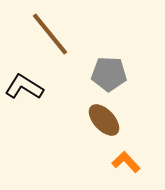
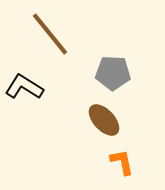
gray pentagon: moved 4 px right, 1 px up
orange L-shape: moved 4 px left; rotated 32 degrees clockwise
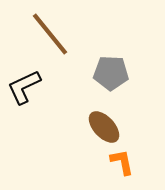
gray pentagon: moved 2 px left
black L-shape: rotated 57 degrees counterclockwise
brown ellipse: moved 7 px down
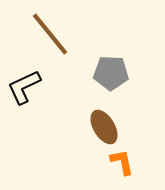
brown ellipse: rotated 12 degrees clockwise
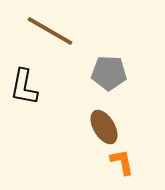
brown line: moved 3 px up; rotated 21 degrees counterclockwise
gray pentagon: moved 2 px left
black L-shape: rotated 54 degrees counterclockwise
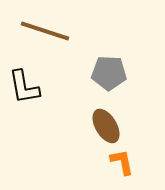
brown line: moved 5 px left; rotated 12 degrees counterclockwise
black L-shape: rotated 21 degrees counterclockwise
brown ellipse: moved 2 px right, 1 px up
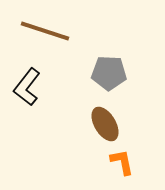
black L-shape: moved 3 px right; rotated 48 degrees clockwise
brown ellipse: moved 1 px left, 2 px up
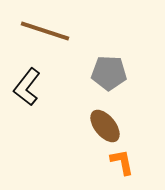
brown ellipse: moved 2 px down; rotated 8 degrees counterclockwise
